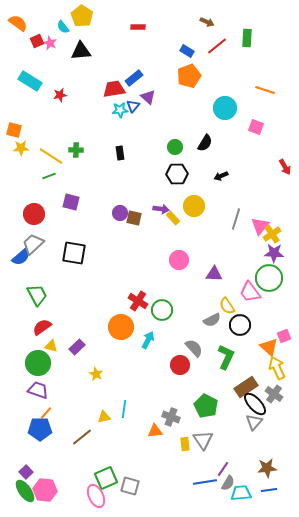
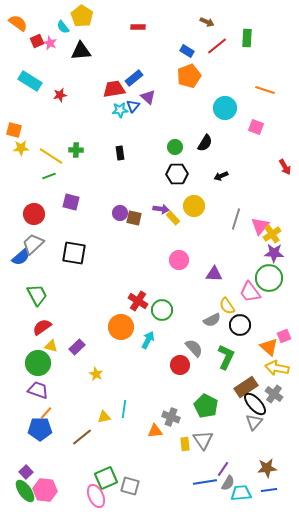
yellow arrow at (277, 368): rotated 55 degrees counterclockwise
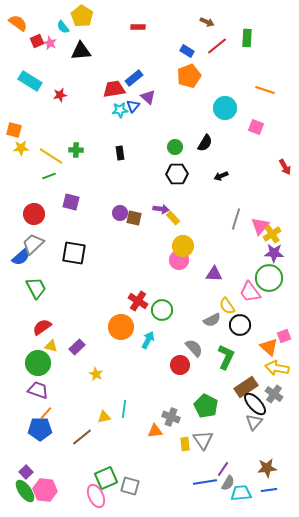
yellow circle at (194, 206): moved 11 px left, 40 px down
green trapezoid at (37, 295): moved 1 px left, 7 px up
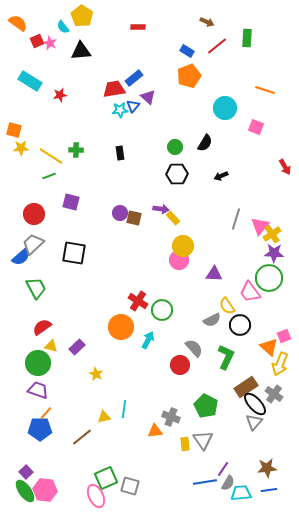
yellow arrow at (277, 368): moved 3 px right, 4 px up; rotated 80 degrees counterclockwise
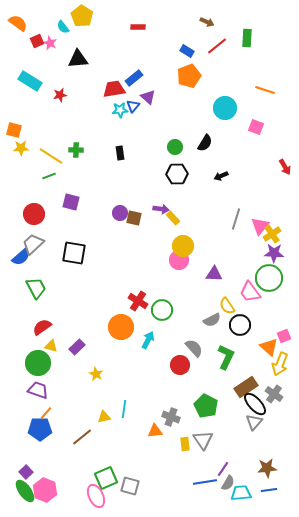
black triangle at (81, 51): moved 3 px left, 8 px down
pink hexagon at (45, 490): rotated 15 degrees clockwise
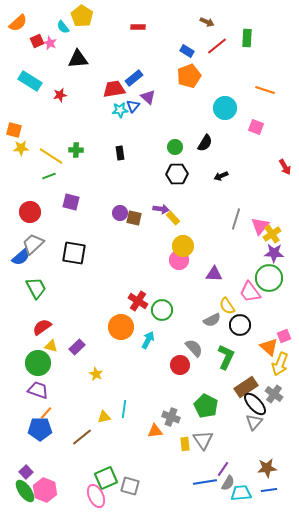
orange semicircle at (18, 23): rotated 102 degrees clockwise
red circle at (34, 214): moved 4 px left, 2 px up
